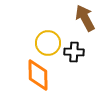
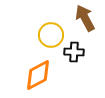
yellow circle: moved 3 px right, 8 px up
orange diamond: rotated 64 degrees clockwise
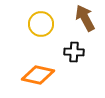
yellow circle: moved 10 px left, 11 px up
orange diamond: rotated 40 degrees clockwise
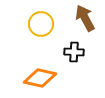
orange diamond: moved 2 px right, 3 px down
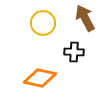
yellow circle: moved 2 px right, 1 px up
